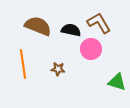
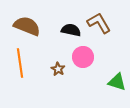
brown semicircle: moved 11 px left
pink circle: moved 8 px left, 8 px down
orange line: moved 3 px left, 1 px up
brown star: rotated 24 degrees clockwise
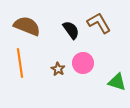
black semicircle: rotated 42 degrees clockwise
pink circle: moved 6 px down
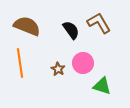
green triangle: moved 15 px left, 4 px down
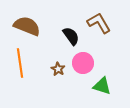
black semicircle: moved 6 px down
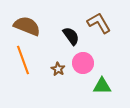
orange line: moved 3 px right, 3 px up; rotated 12 degrees counterclockwise
green triangle: rotated 18 degrees counterclockwise
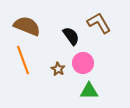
green triangle: moved 13 px left, 5 px down
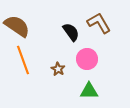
brown semicircle: moved 10 px left; rotated 12 degrees clockwise
black semicircle: moved 4 px up
pink circle: moved 4 px right, 4 px up
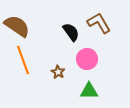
brown star: moved 3 px down
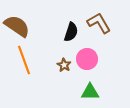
black semicircle: rotated 54 degrees clockwise
orange line: moved 1 px right
brown star: moved 6 px right, 7 px up
green triangle: moved 1 px right, 1 px down
